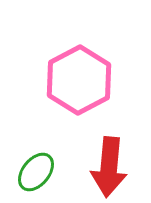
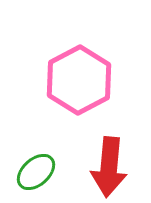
green ellipse: rotated 9 degrees clockwise
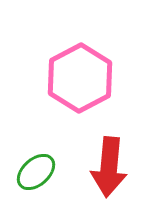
pink hexagon: moved 1 px right, 2 px up
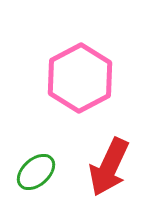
red arrow: rotated 20 degrees clockwise
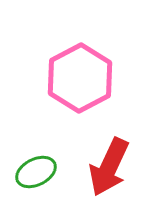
green ellipse: rotated 15 degrees clockwise
